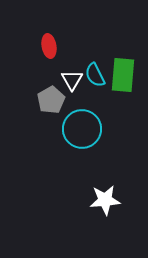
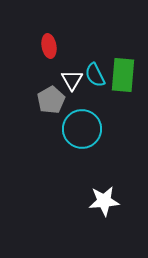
white star: moved 1 px left, 1 px down
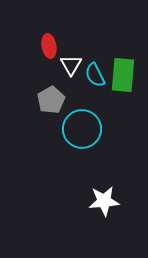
white triangle: moved 1 px left, 15 px up
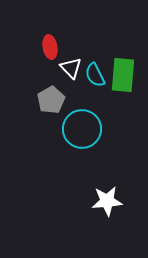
red ellipse: moved 1 px right, 1 px down
white triangle: moved 3 px down; rotated 15 degrees counterclockwise
white star: moved 3 px right
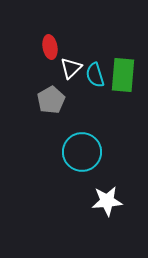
white triangle: rotated 30 degrees clockwise
cyan semicircle: rotated 10 degrees clockwise
cyan circle: moved 23 px down
